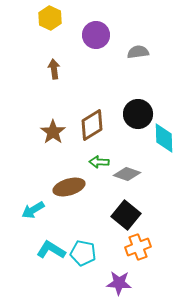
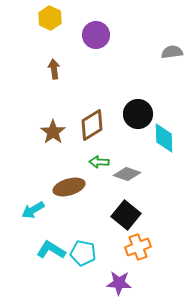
gray semicircle: moved 34 px right
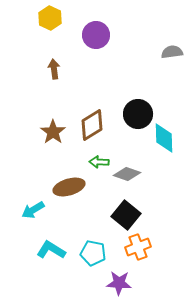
cyan pentagon: moved 10 px right
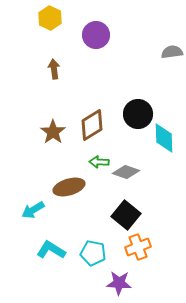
gray diamond: moved 1 px left, 2 px up
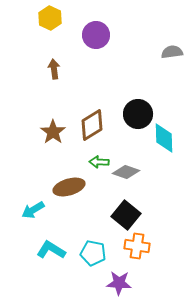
orange cross: moved 1 px left, 1 px up; rotated 30 degrees clockwise
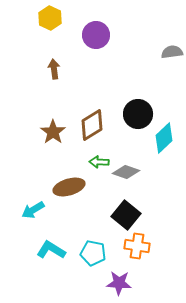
cyan diamond: rotated 48 degrees clockwise
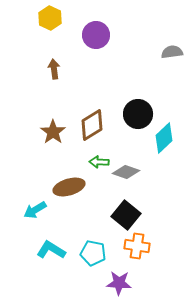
cyan arrow: moved 2 px right
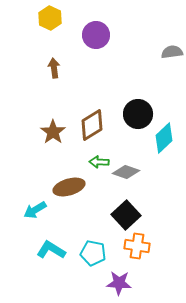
brown arrow: moved 1 px up
black square: rotated 8 degrees clockwise
